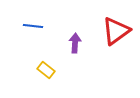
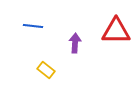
red triangle: rotated 36 degrees clockwise
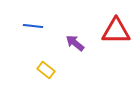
purple arrow: rotated 54 degrees counterclockwise
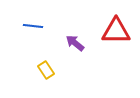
yellow rectangle: rotated 18 degrees clockwise
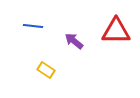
purple arrow: moved 1 px left, 2 px up
yellow rectangle: rotated 24 degrees counterclockwise
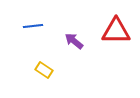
blue line: rotated 12 degrees counterclockwise
yellow rectangle: moved 2 px left
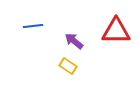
yellow rectangle: moved 24 px right, 4 px up
